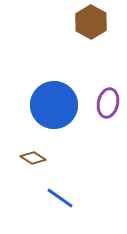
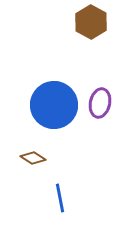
purple ellipse: moved 8 px left
blue line: rotated 44 degrees clockwise
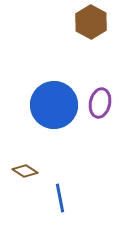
brown diamond: moved 8 px left, 13 px down
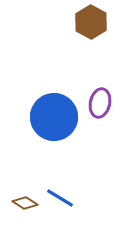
blue circle: moved 12 px down
brown diamond: moved 32 px down
blue line: rotated 48 degrees counterclockwise
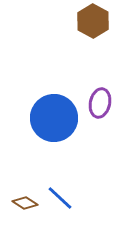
brown hexagon: moved 2 px right, 1 px up
blue circle: moved 1 px down
blue line: rotated 12 degrees clockwise
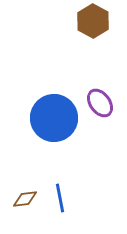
purple ellipse: rotated 48 degrees counterclockwise
blue line: rotated 36 degrees clockwise
brown diamond: moved 4 px up; rotated 40 degrees counterclockwise
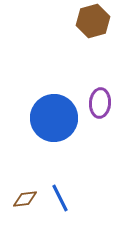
brown hexagon: rotated 16 degrees clockwise
purple ellipse: rotated 40 degrees clockwise
blue line: rotated 16 degrees counterclockwise
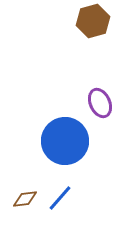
purple ellipse: rotated 28 degrees counterclockwise
blue circle: moved 11 px right, 23 px down
blue line: rotated 68 degrees clockwise
